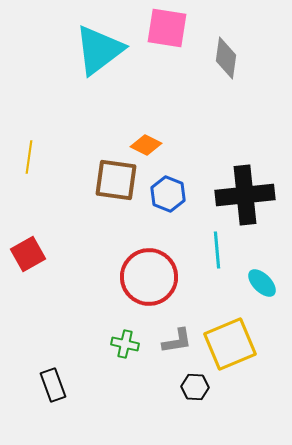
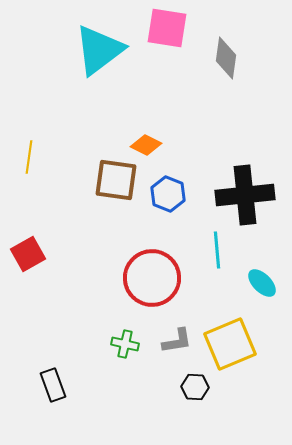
red circle: moved 3 px right, 1 px down
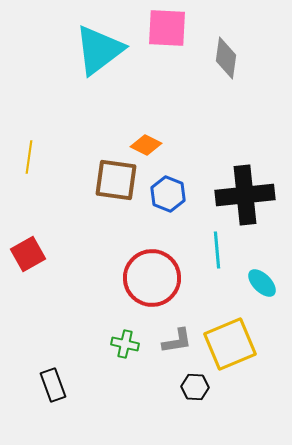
pink square: rotated 6 degrees counterclockwise
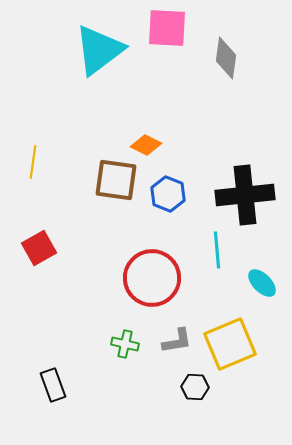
yellow line: moved 4 px right, 5 px down
red square: moved 11 px right, 6 px up
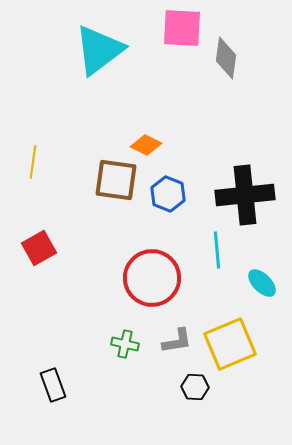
pink square: moved 15 px right
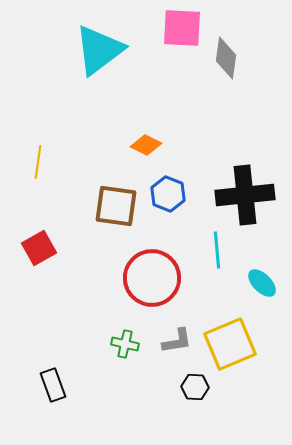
yellow line: moved 5 px right
brown square: moved 26 px down
